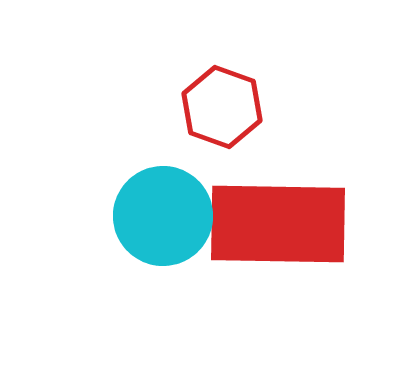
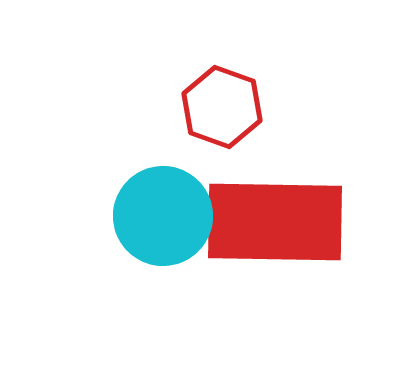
red rectangle: moved 3 px left, 2 px up
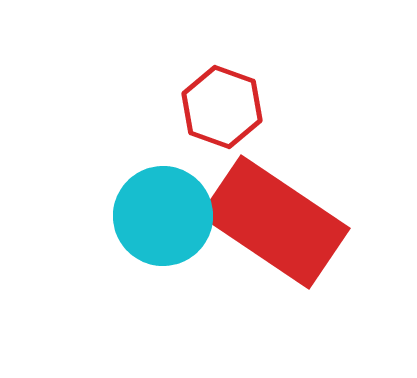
red rectangle: rotated 33 degrees clockwise
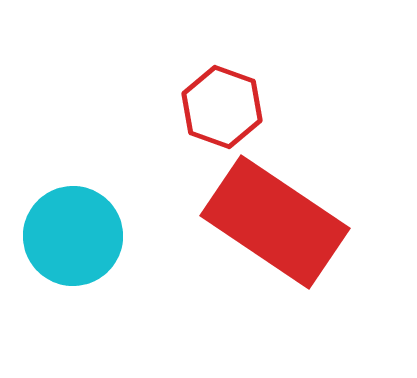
cyan circle: moved 90 px left, 20 px down
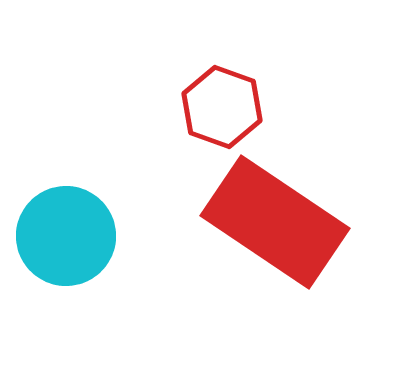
cyan circle: moved 7 px left
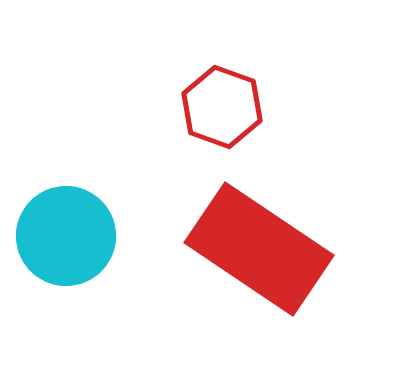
red rectangle: moved 16 px left, 27 px down
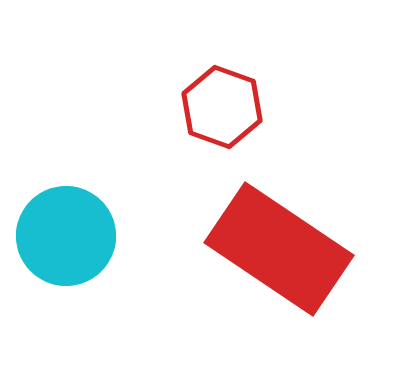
red rectangle: moved 20 px right
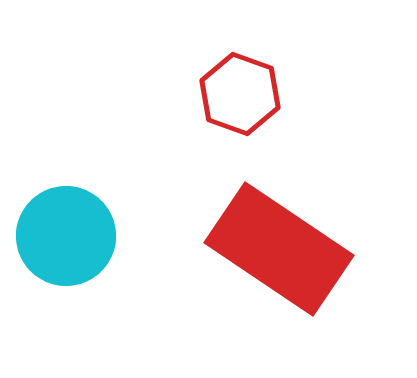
red hexagon: moved 18 px right, 13 px up
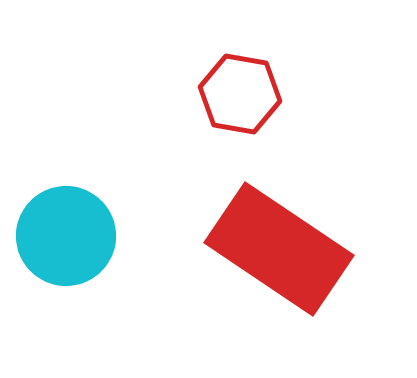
red hexagon: rotated 10 degrees counterclockwise
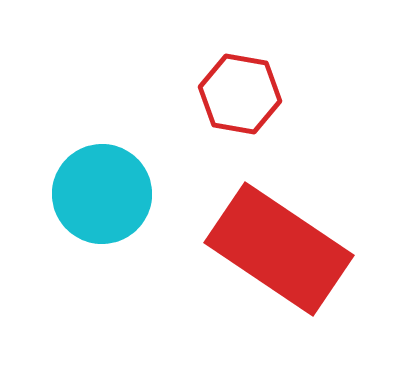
cyan circle: moved 36 px right, 42 px up
